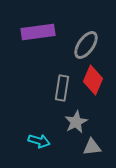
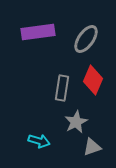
gray ellipse: moved 6 px up
gray triangle: rotated 12 degrees counterclockwise
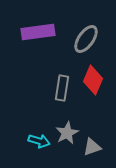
gray star: moved 9 px left, 11 px down
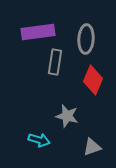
gray ellipse: rotated 32 degrees counterclockwise
gray rectangle: moved 7 px left, 26 px up
gray star: moved 17 px up; rotated 30 degrees counterclockwise
cyan arrow: moved 1 px up
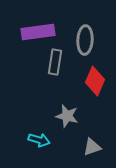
gray ellipse: moved 1 px left, 1 px down
red diamond: moved 2 px right, 1 px down
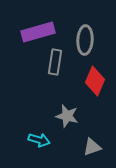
purple rectangle: rotated 8 degrees counterclockwise
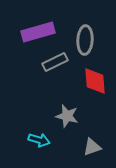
gray rectangle: rotated 55 degrees clockwise
red diamond: rotated 28 degrees counterclockwise
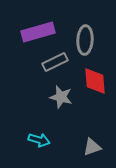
gray star: moved 6 px left, 19 px up
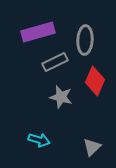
red diamond: rotated 28 degrees clockwise
gray triangle: rotated 24 degrees counterclockwise
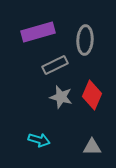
gray rectangle: moved 3 px down
red diamond: moved 3 px left, 14 px down
gray triangle: rotated 42 degrees clockwise
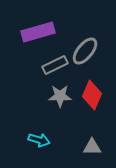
gray ellipse: moved 11 px down; rotated 36 degrees clockwise
gray star: moved 1 px left, 1 px up; rotated 15 degrees counterclockwise
